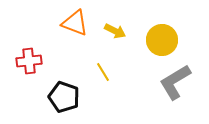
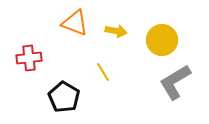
yellow arrow: moved 1 px right; rotated 15 degrees counterclockwise
red cross: moved 3 px up
black pentagon: rotated 12 degrees clockwise
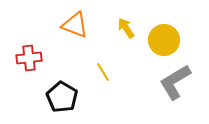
orange triangle: moved 2 px down
yellow arrow: moved 10 px right, 3 px up; rotated 135 degrees counterclockwise
yellow circle: moved 2 px right
black pentagon: moved 2 px left
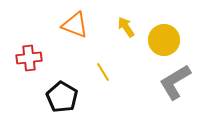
yellow arrow: moved 1 px up
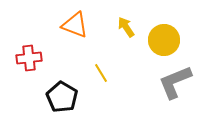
yellow line: moved 2 px left, 1 px down
gray L-shape: rotated 9 degrees clockwise
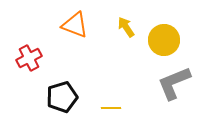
red cross: rotated 20 degrees counterclockwise
yellow line: moved 10 px right, 35 px down; rotated 60 degrees counterclockwise
gray L-shape: moved 1 px left, 1 px down
black pentagon: rotated 24 degrees clockwise
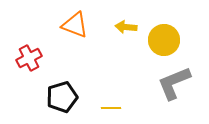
yellow arrow: rotated 50 degrees counterclockwise
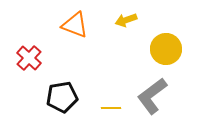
yellow arrow: moved 7 px up; rotated 25 degrees counterclockwise
yellow circle: moved 2 px right, 9 px down
red cross: rotated 20 degrees counterclockwise
gray L-shape: moved 22 px left, 13 px down; rotated 15 degrees counterclockwise
black pentagon: rotated 8 degrees clockwise
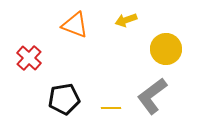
black pentagon: moved 2 px right, 2 px down
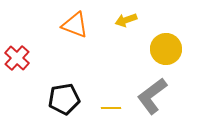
red cross: moved 12 px left
